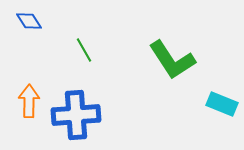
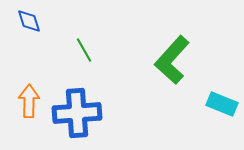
blue diamond: rotated 16 degrees clockwise
green L-shape: rotated 75 degrees clockwise
blue cross: moved 1 px right, 2 px up
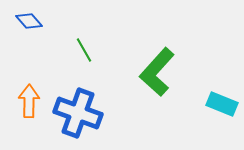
blue diamond: rotated 24 degrees counterclockwise
green L-shape: moved 15 px left, 12 px down
blue cross: moved 1 px right; rotated 24 degrees clockwise
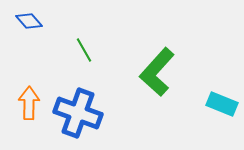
orange arrow: moved 2 px down
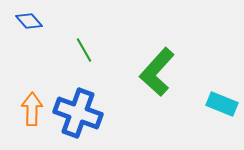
orange arrow: moved 3 px right, 6 px down
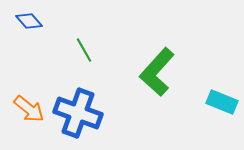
cyan rectangle: moved 2 px up
orange arrow: moved 3 px left; rotated 128 degrees clockwise
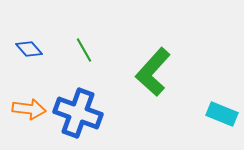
blue diamond: moved 28 px down
green L-shape: moved 4 px left
cyan rectangle: moved 12 px down
orange arrow: rotated 32 degrees counterclockwise
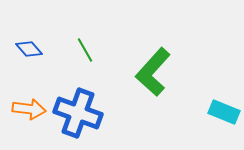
green line: moved 1 px right
cyan rectangle: moved 2 px right, 2 px up
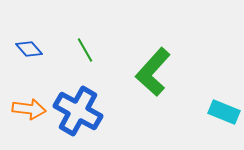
blue cross: moved 2 px up; rotated 9 degrees clockwise
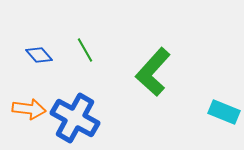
blue diamond: moved 10 px right, 6 px down
blue cross: moved 3 px left, 7 px down
